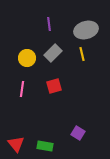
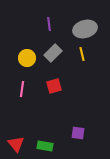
gray ellipse: moved 1 px left, 1 px up
purple square: rotated 24 degrees counterclockwise
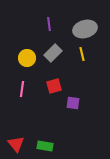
purple square: moved 5 px left, 30 px up
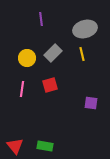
purple line: moved 8 px left, 5 px up
red square: moved 4 px left, 1 px up
purple square: moved 18 px right
red triangle: moved 1 px left, 2 px down
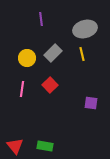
red square: rotated 28 degrees counterclockwise
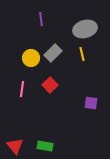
yellow circle: moved 4 px right
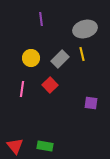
gray rectangle: moved 7 px right, 6 px down
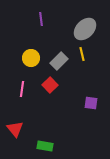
gray ellipse: rotated 30 degrees counterclockwise
gray rectangle: moved 1 px left, 2 px down
red triangle: moved 17 px up
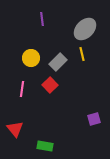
purple line: moved 1 px right
gray rectangle: moved 1 px left, 1 px down
purple square: moved 3 px right, 16 px down; rotated 24 degrees counterclockwise
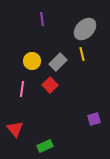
yellow circle: moved 1 px right, 3 px down
green rectangle: rotated 35 degrees counterclockwise
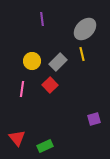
red triangle: moved 2 px right, 9 px down
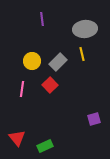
gray ellipse: rotated 40 degrees clockwise
